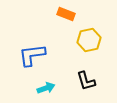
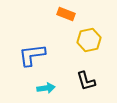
cyan arrow: rotated 12 degrees clockwise
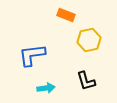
orange rectangle: moved 1 px down
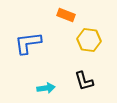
yellow hexagon: rotated 20 degrees clockwise
blue L-shape: moved 4 px left, 12 px up
black L-shape: moved 2 px left
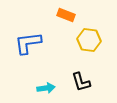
black L-shape: moved 3 px left, 1 px down
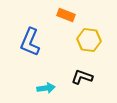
blue L-shape: moved 2 px right, 1 px up; rotated 60 degrees counterclockwise
black L-shape: moved 1 px right, 5 px up; rotated 125 degrees clockwise
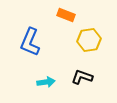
yellow hexagon: rotated 15 degrees counterclockwise
cyan arrow: moved 6 px up
